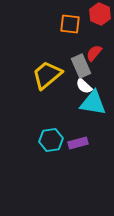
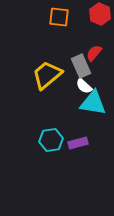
orange square: moved 11 px left, 7 px up
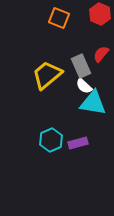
orange square: moved 1 px down; rotated 15 degrees clockwise
red semicircle: moved 7 px right, 1 px down
cyan hexagon: rotated 15 degrees counterclockwise
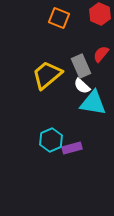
white semicircle: moved 2 px left
purple rectangle: moved 6 px left, 5 px down
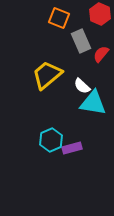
gray rectangle: moved 25 px up
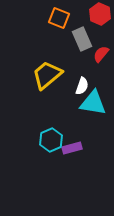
gray rectangle: moved 1 px right, 2 px up
white semicircle: rotated 114 degrees counterclockwise
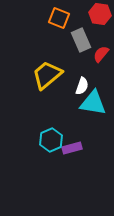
red hexagon: rotated 15 degrees counterclockwise
gray rectangle: moved 1 px left, 1 px down
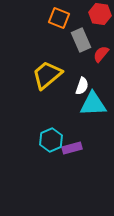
cyan triangle: moved 1 px down; rotated 12 degrees counterclockwise
